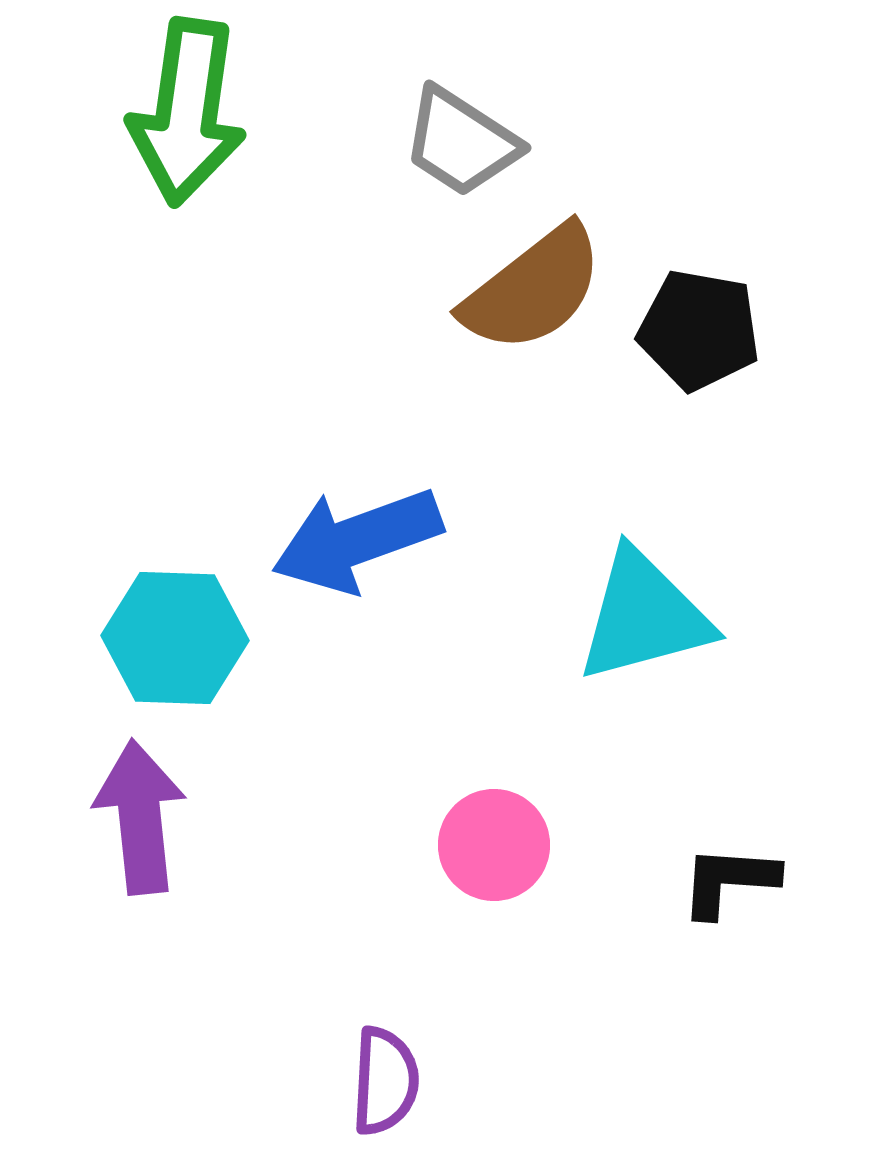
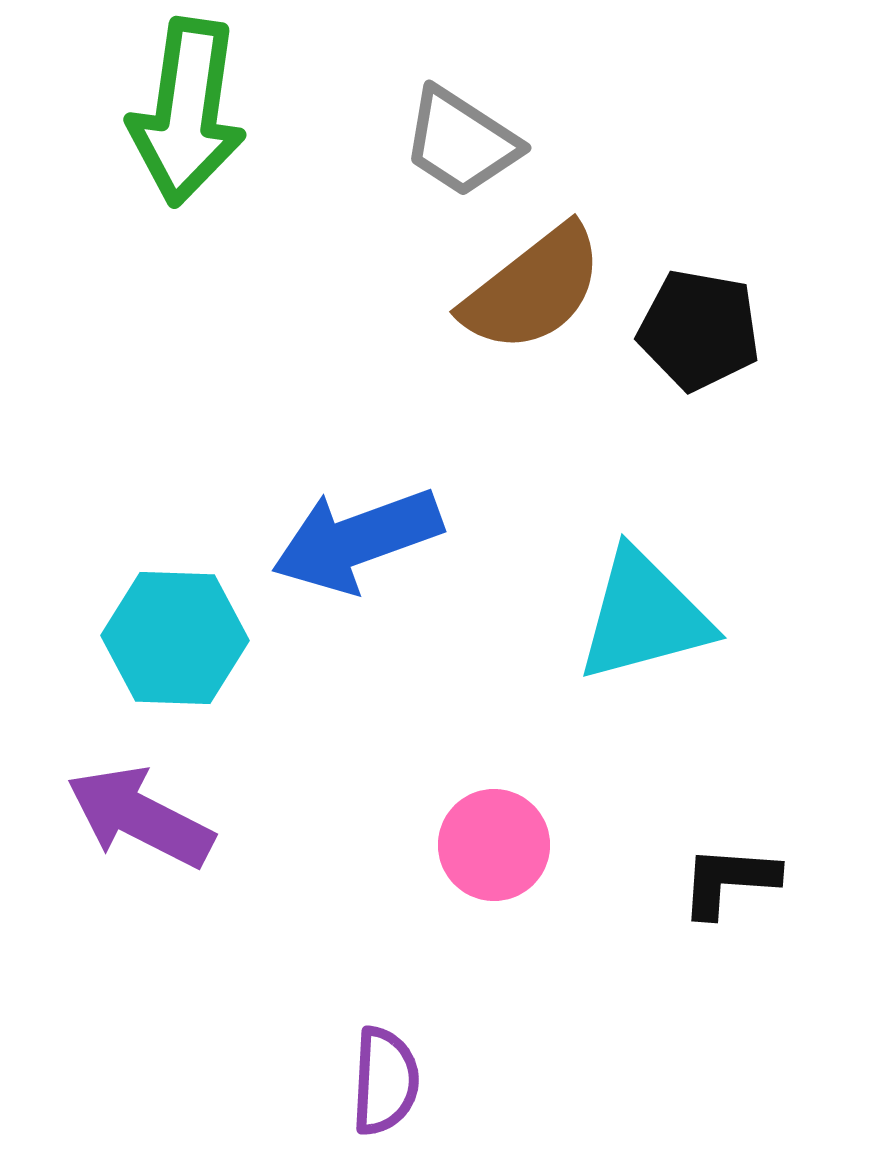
purple arrow: rotated 57 degrees counterclockwise
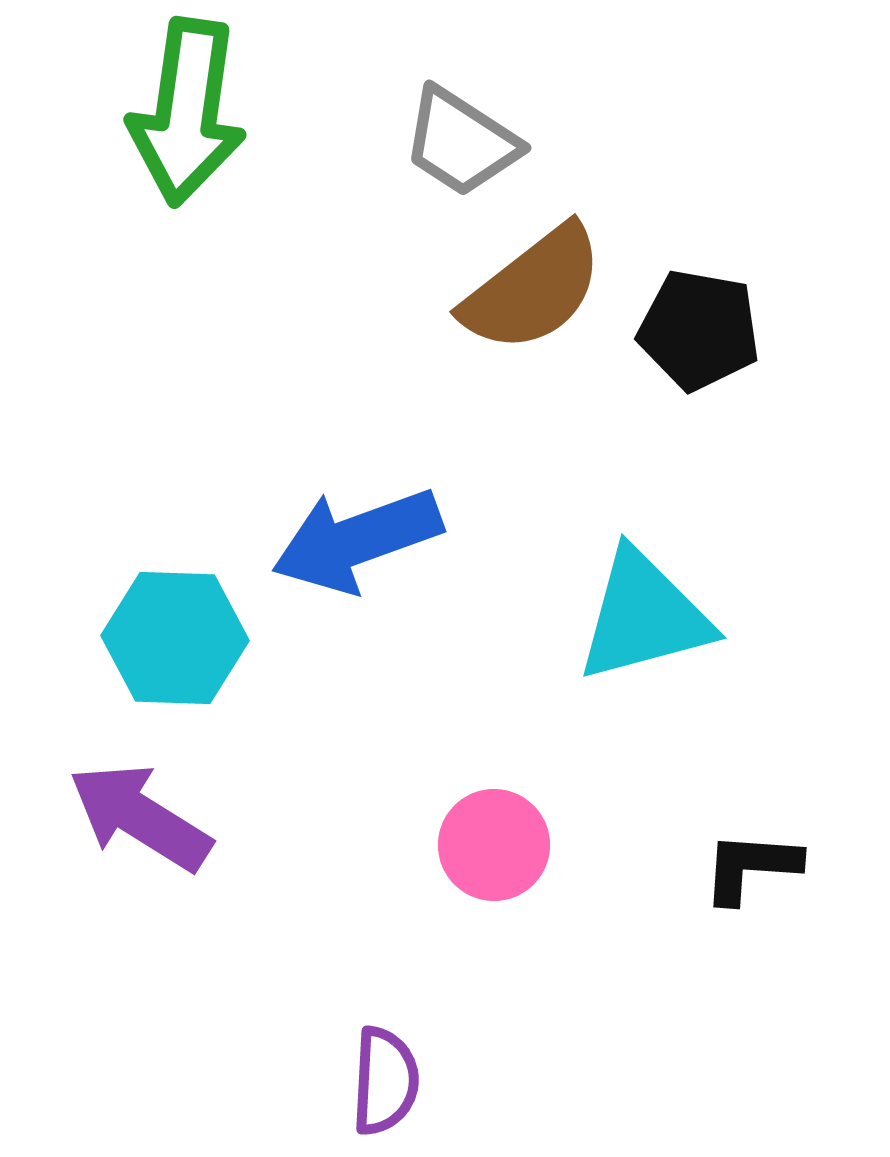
purple arrow: rotated 5 degrees clockwise
black L-shape: moved 22 px right, 14 px up
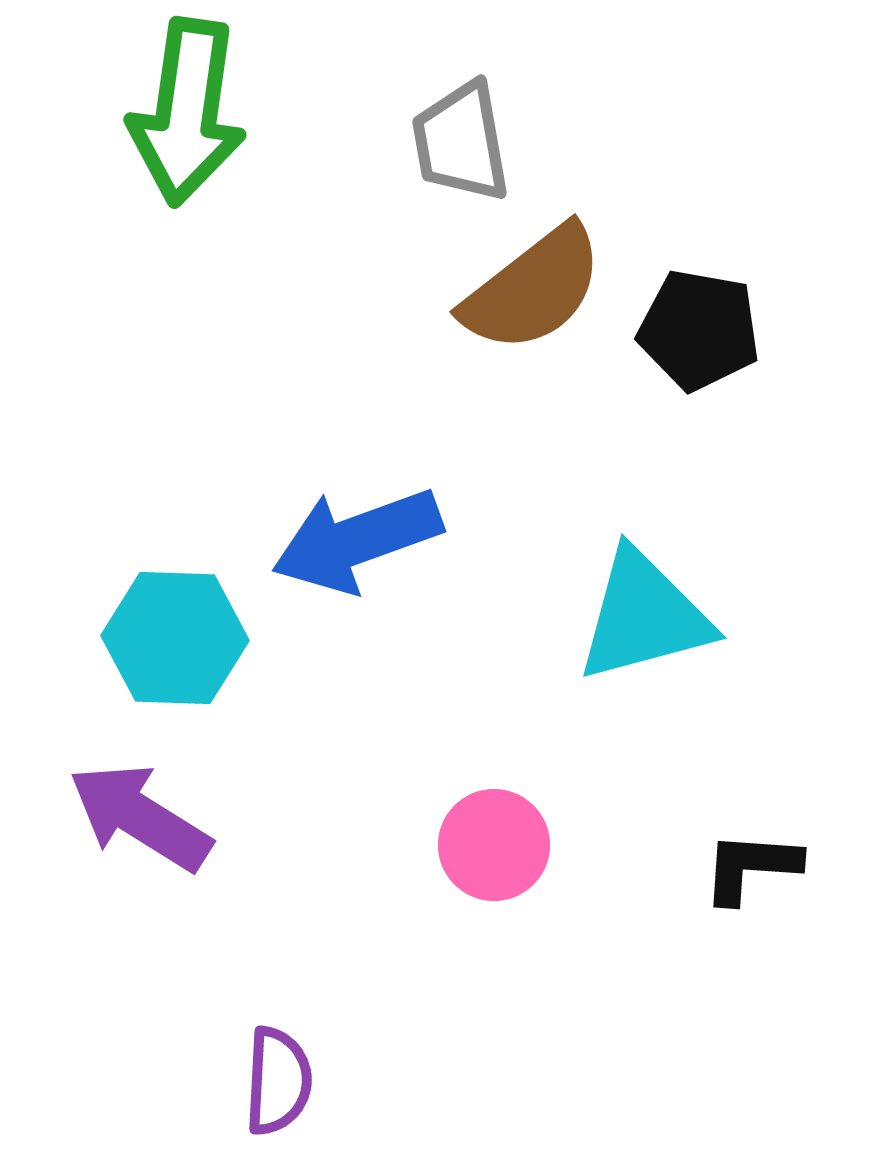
gray trapezoid: rotated 47 degrees clockwise
purple semicircle: moved 107 px left
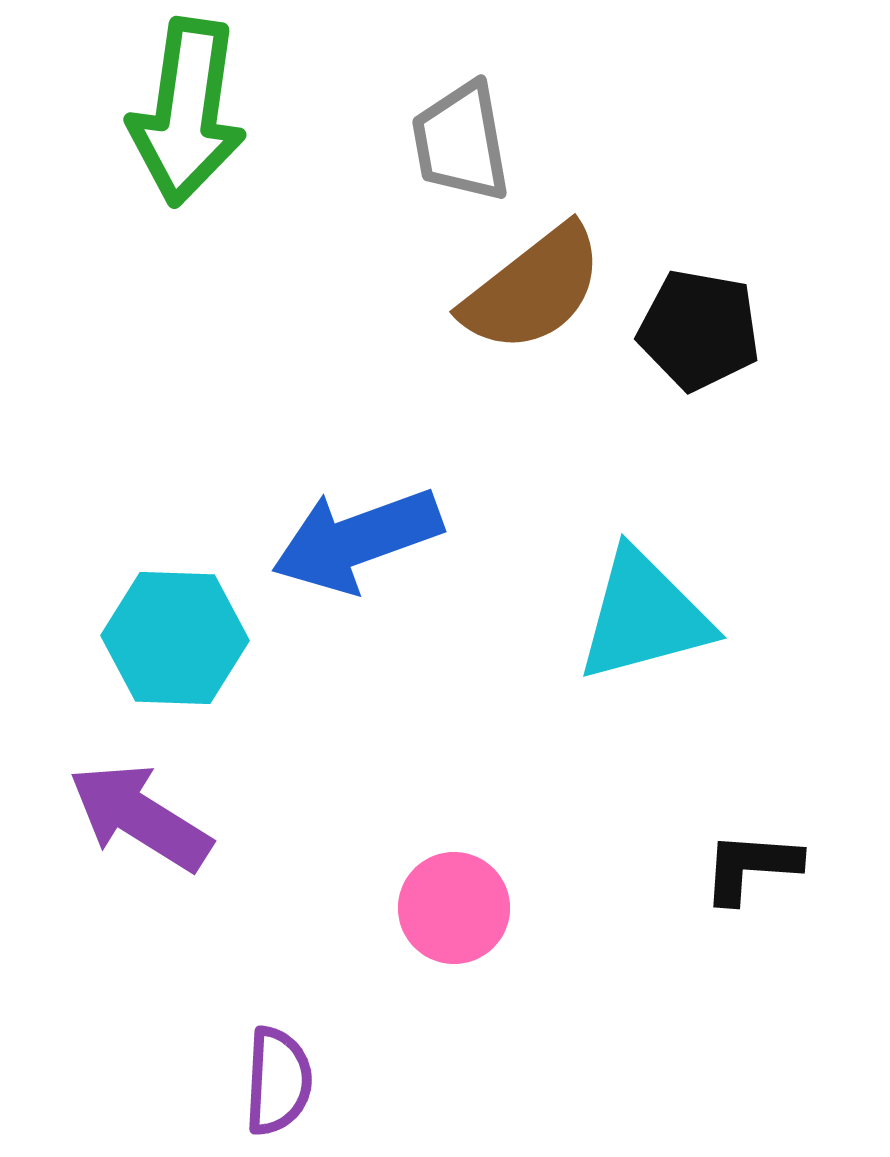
pink circle: moved 40 px left, 63 px down
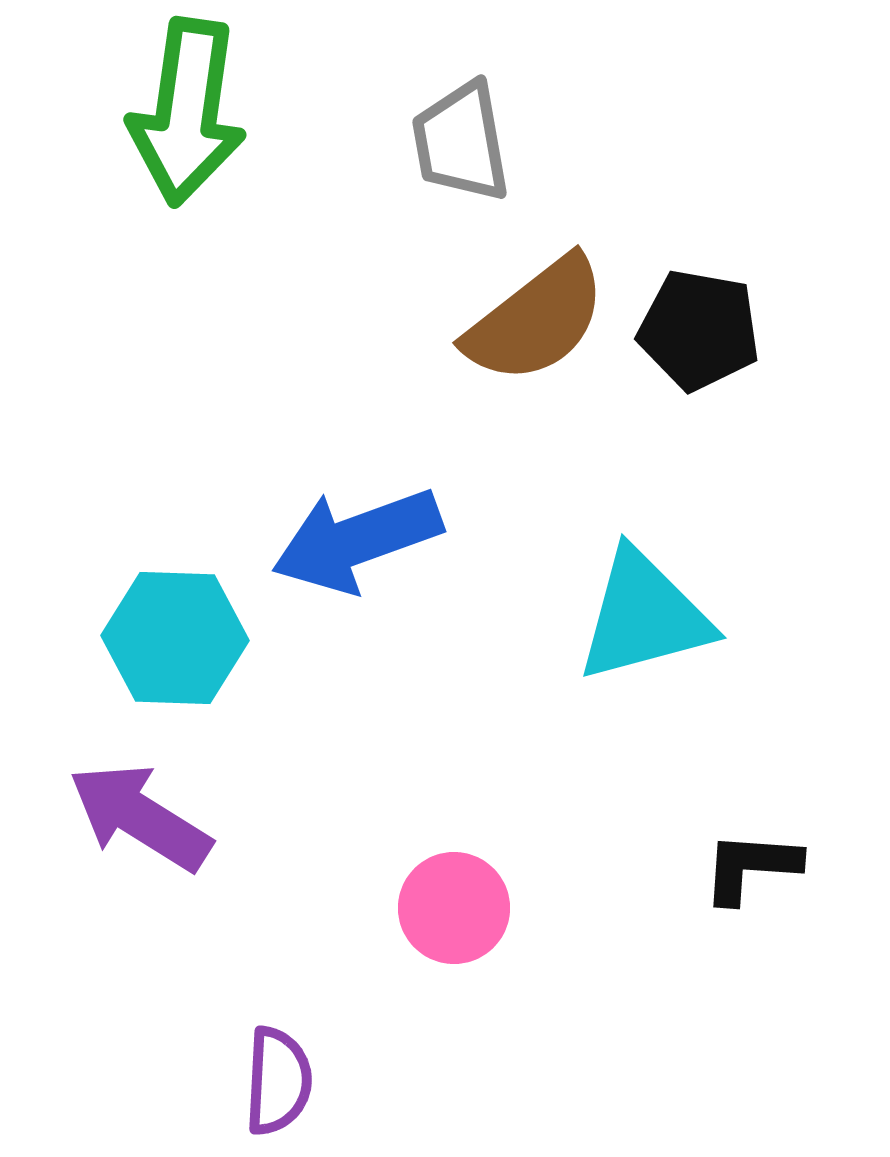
brown semicircle: moved 3 px right, 31 px down
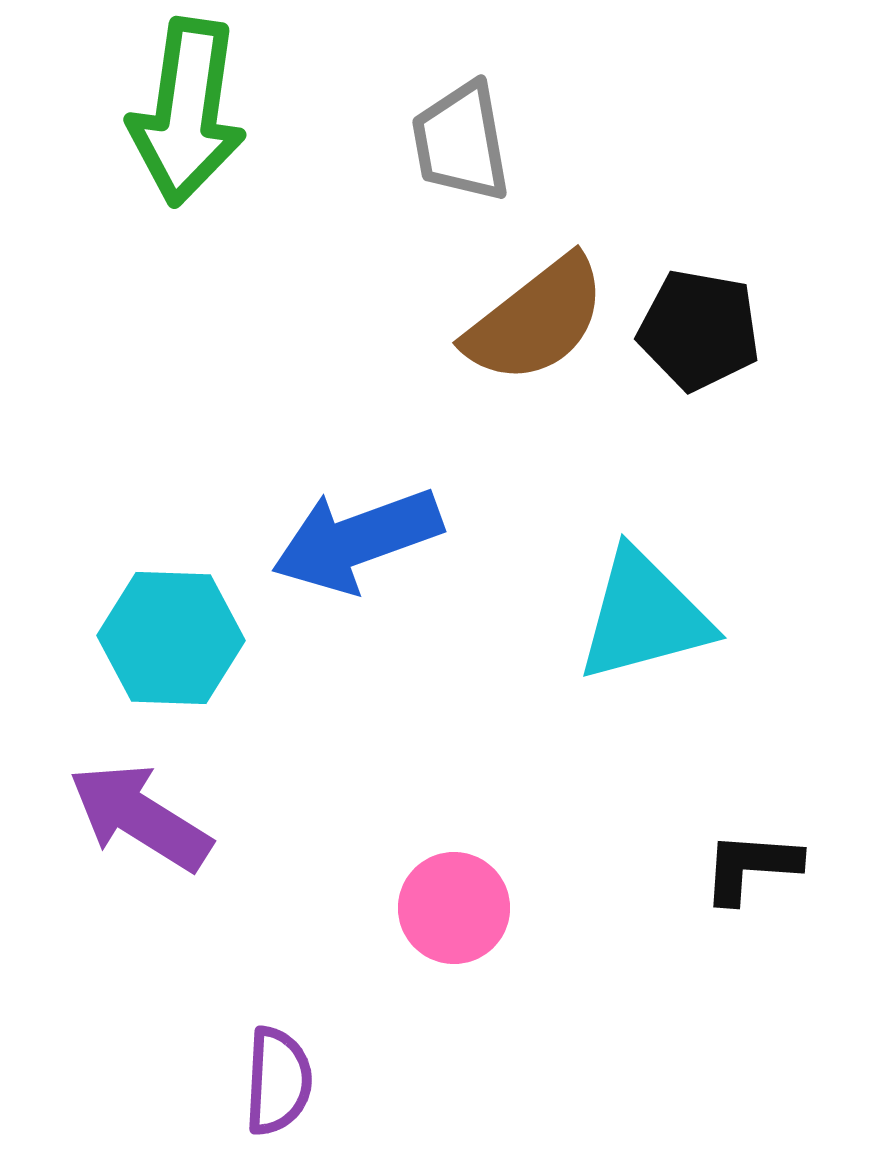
cyan hexagon: moved 4 px left
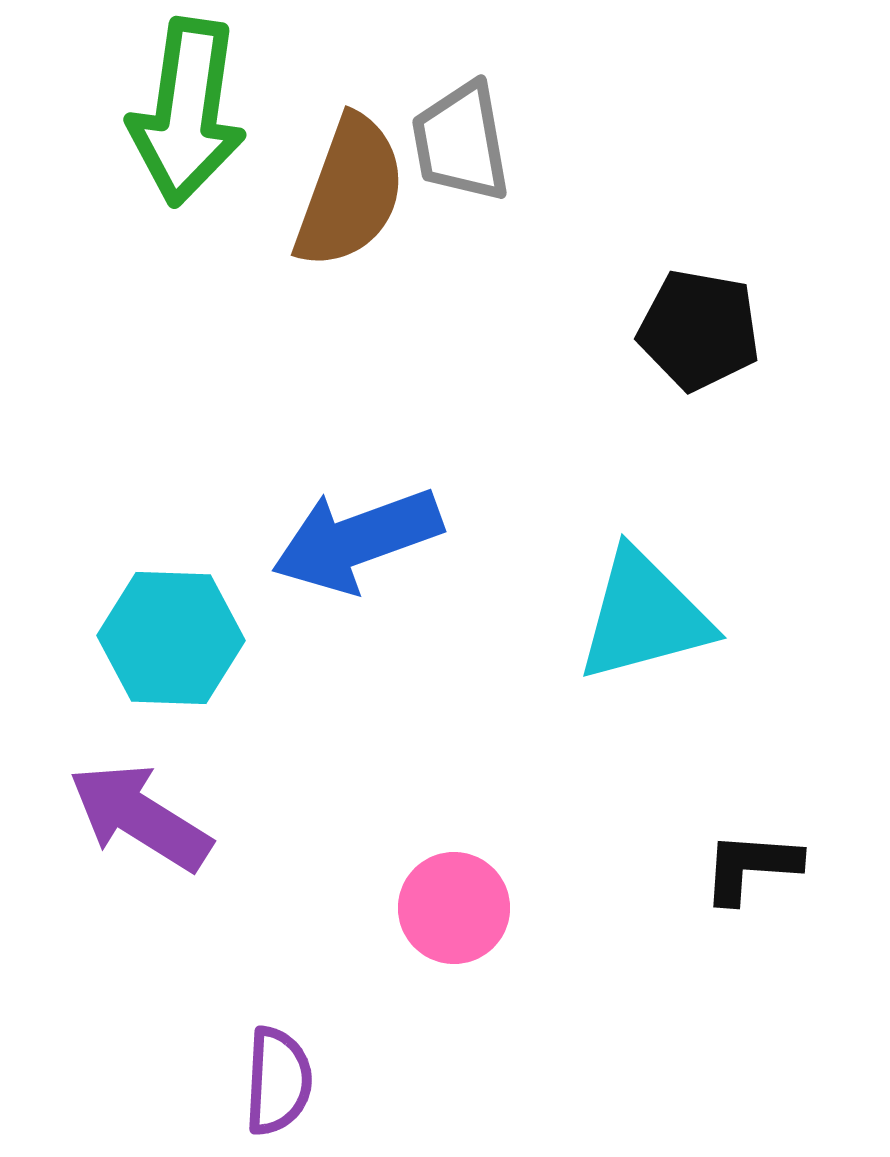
brown semicircle: moved 186 px left, 128 px up; rotated 32 degrees counterclockwise
